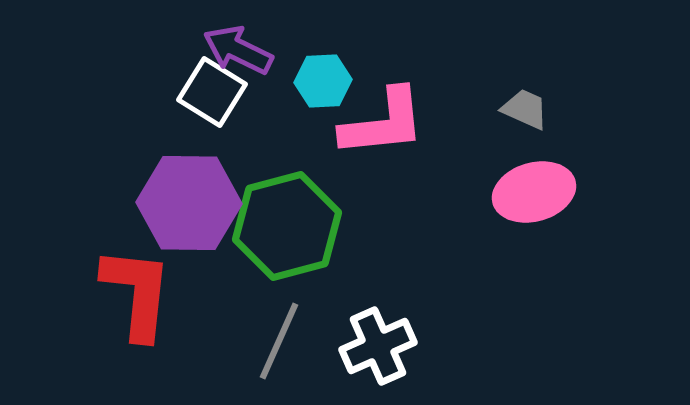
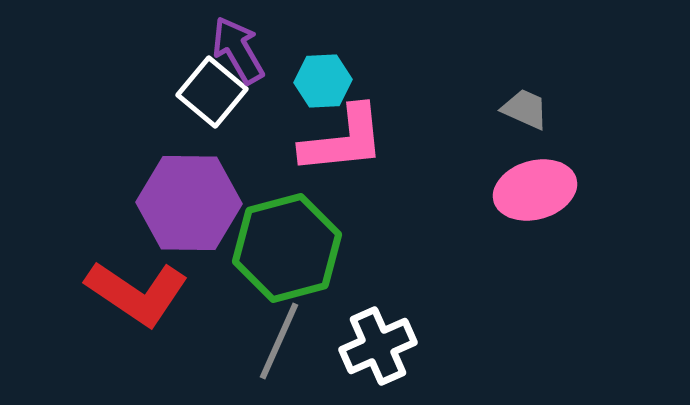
purple arrow: rotated 34 degrees clockwise
white square: rotated 8 degrees clockwise
pink L-shape: moved 40 px left, 17 px down
pink ellipse: moved 1 px right, 2 px up
green hexagon: moved 22 px down
red L-shape: rotated 118 degrees clockwise
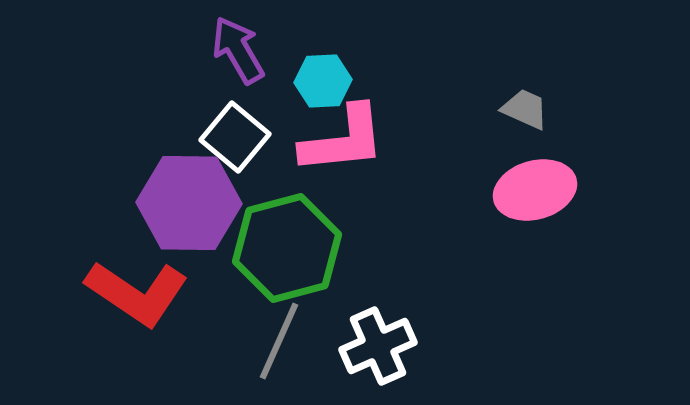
white square: moved 23 px right, 45 px down
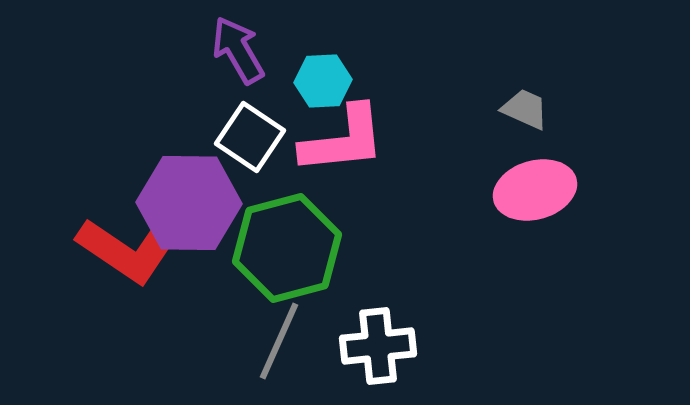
white square: moved 15 px right; rotated 6 degrees counterclockwise
red L-shape: moved 9 px left, 43 px up
white cross: rotated 18 degrees clockwise
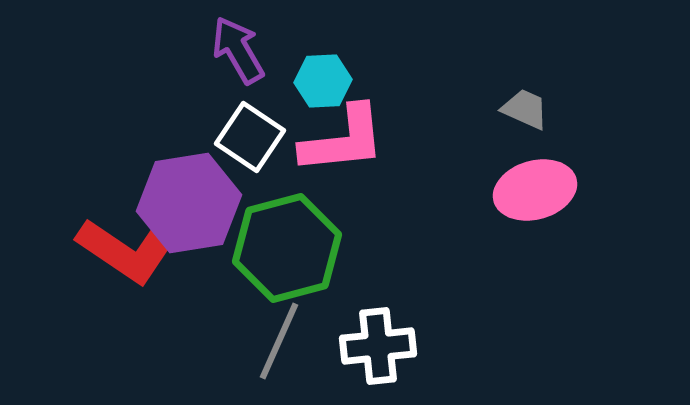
purple hexagon: rotated 10 degrees counterclockwise
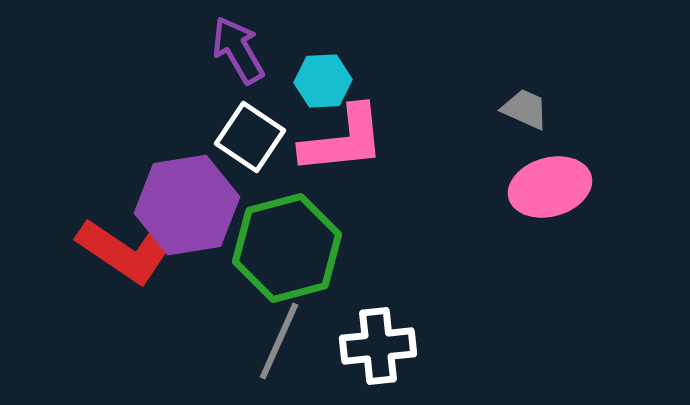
pink ellipse: moved 15 px right, 3 px up
purple hexagon: moved 2 px left, 2 px down
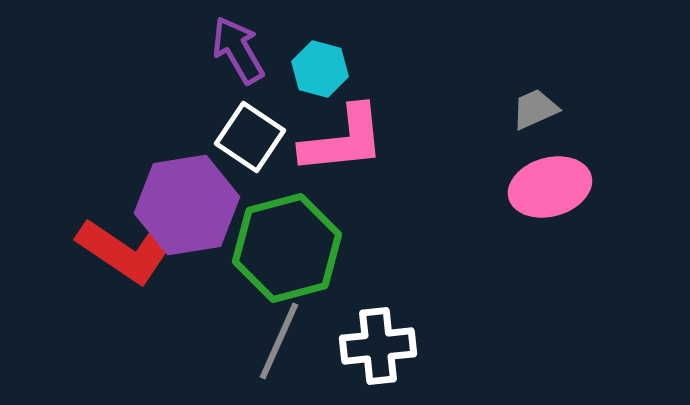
cyan hexagon: moved 3 px left, 12 px up; rotated 18 degrees clockwise
gray trapezoid: moved 10 px right; rotated 48 degrees counterclockwise
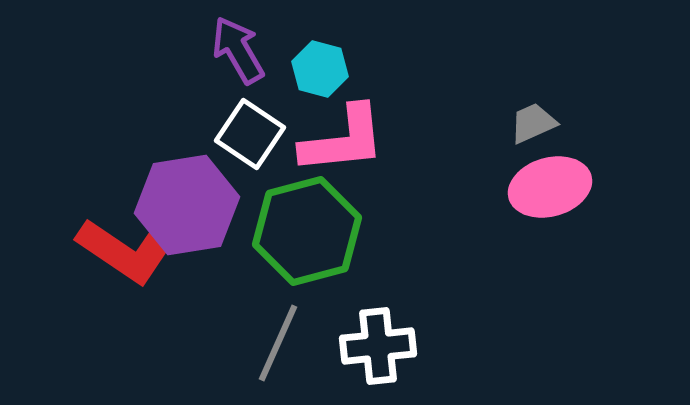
gray trapezoid: moved 2 px left, 14 px down
white square: moved 3 px up
green hexagon: moved 20 px right, 17 px up
gray line: moved 1 px left, 2 px down
